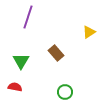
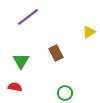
purple line: rotated 35 degrees clockwise
brown rectangle: rotated 14 degrees clockwise
green circle: moved 1 px down
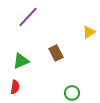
purple line: rotated 10 degrees counterclockwise
green triangle: rotated 36 degrees clockwise
red semicircle: rotated 88 degrees clockwise
green circle: moved 7 px right
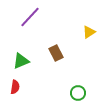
purple line: moved 2 px right
green circle: moved 6 px right
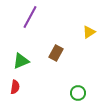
purple line: rotated 15 degrees counterclockwise
brown rectangle: rotated 56 degrees clockwise
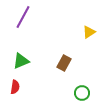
purple line: moved 7 px left
brown rectangle: moved 8 px right, 10 px down
green circle: moved 4 px right
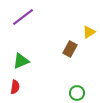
purple line: rotated 25 degrees clockwise
brown rectangle: moved 6 px right, 14 px up
green circle: moved 5 px left
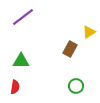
green triangle: rotated 24 degrees clockwise
green circle: moved 1 px left, 7 px up
